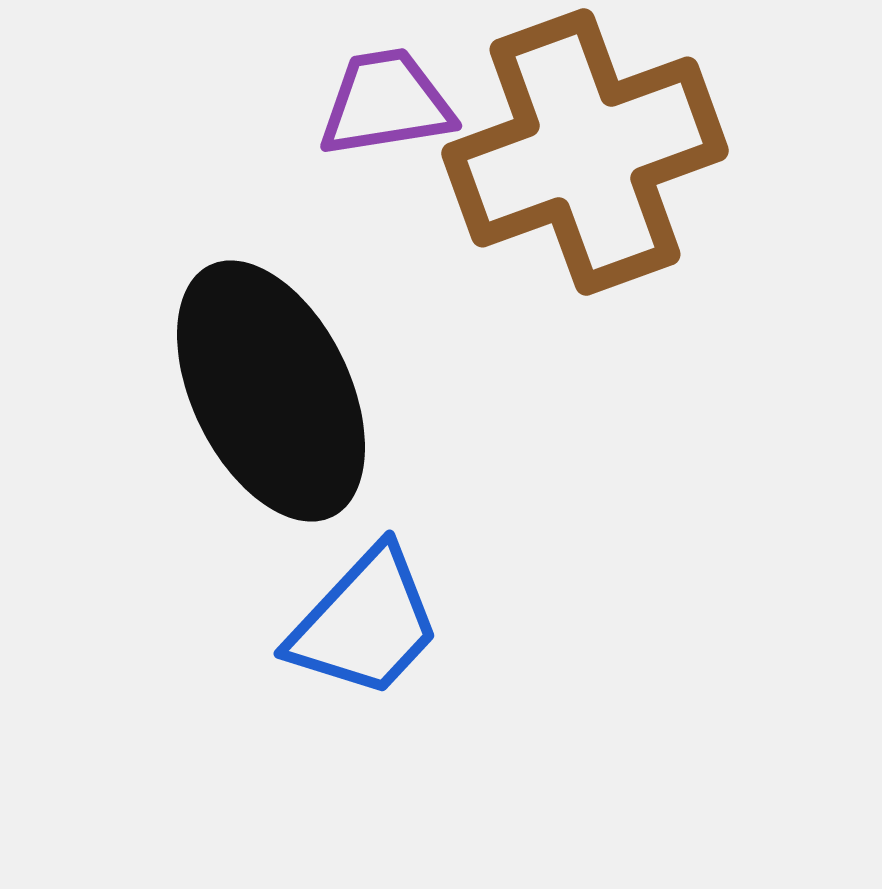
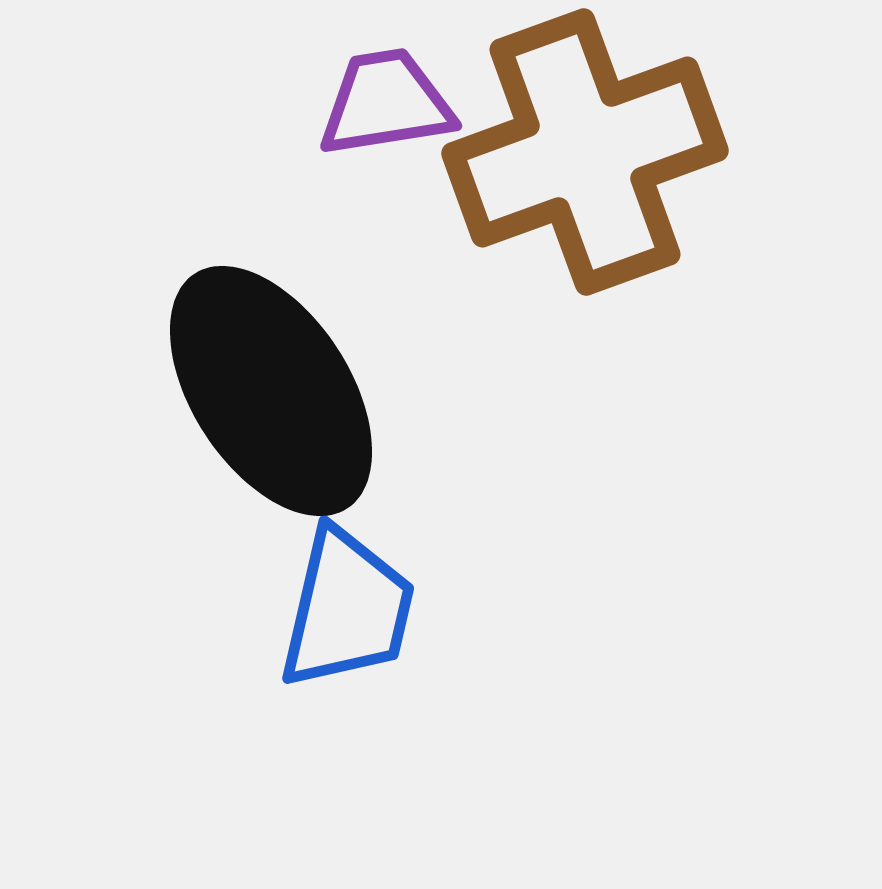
black ellipse: rotated 7 degrees counterclockwise
blue trapezoid: moved 18 px left, 14 px up; rotated 30 degrees counterclockwise
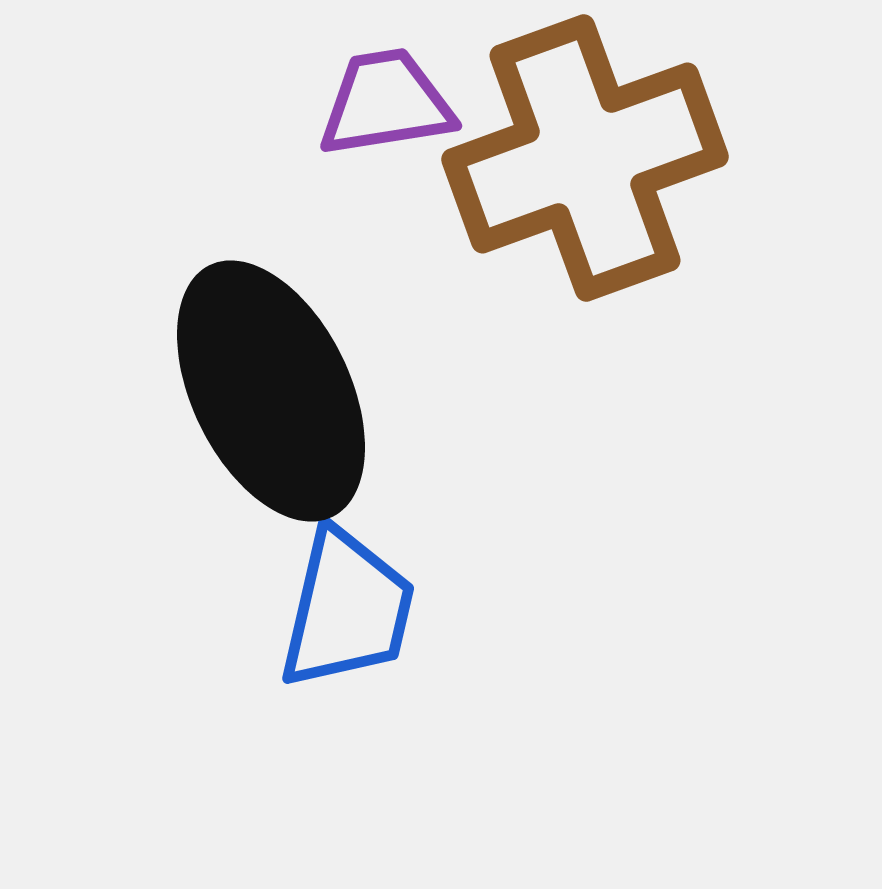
brown cross: moved 6 px down
black ellipse: rotated 7 degrees clockwise
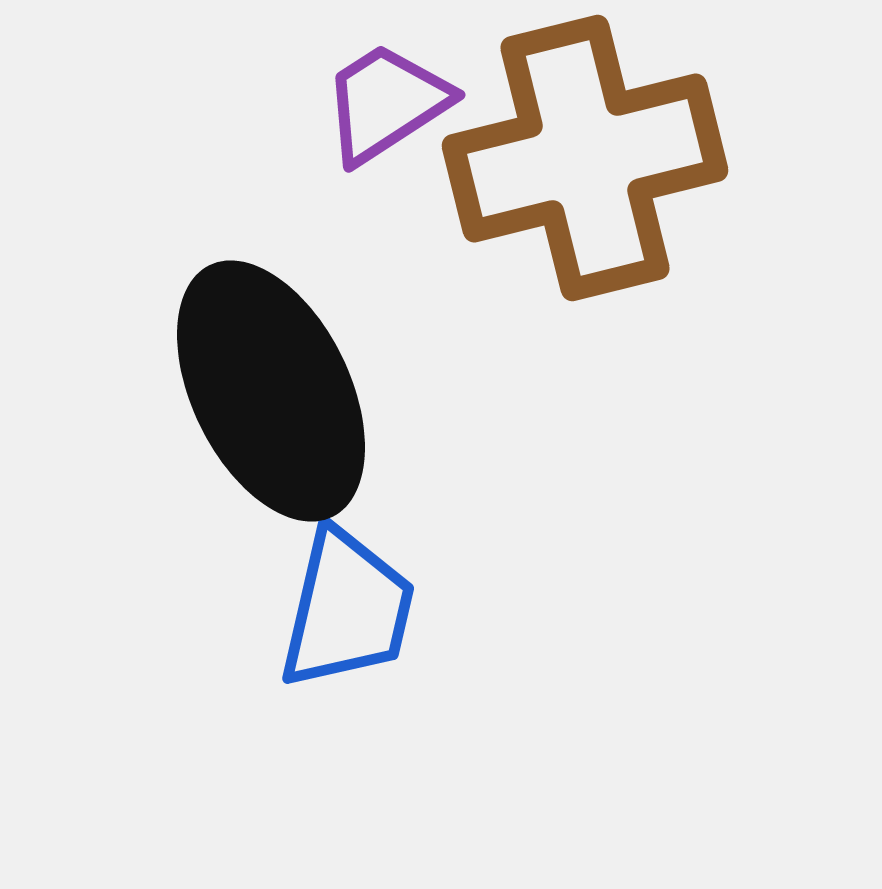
purple trapezoid: rotated 24 degrees counterclockwise
brown cross: rotated 6 degrees clockwise
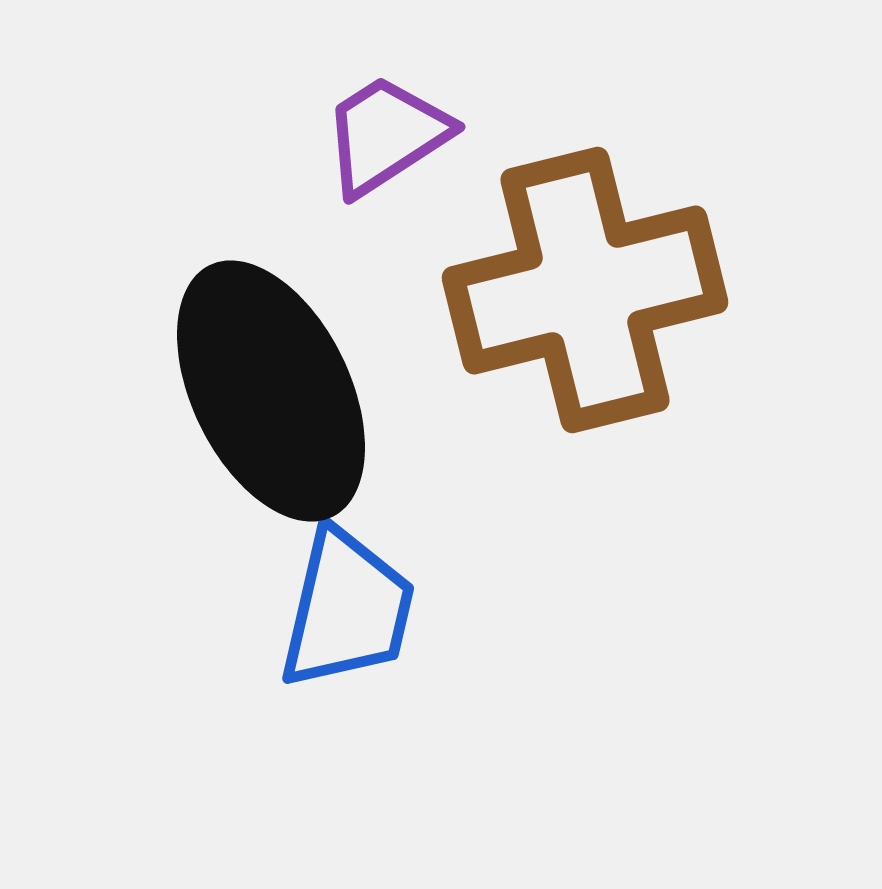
purple trapezoid: moved 32 px down
brown cross: moved 132 px down
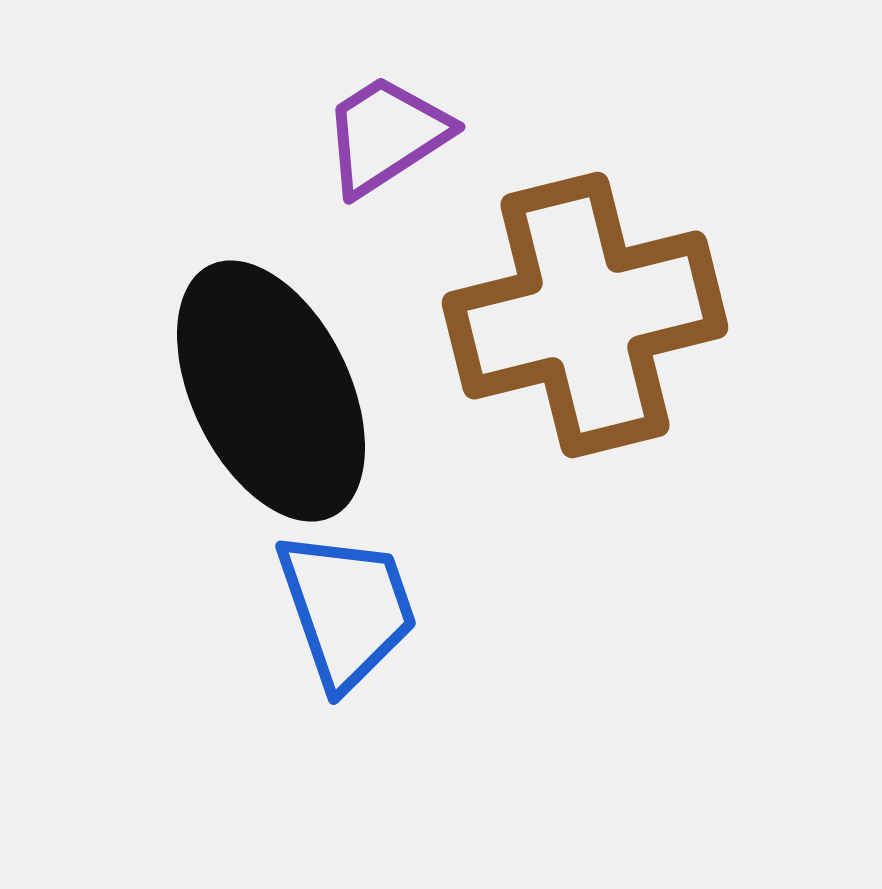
brown cross: moved 25 px down
blue trapezoid: rotated 32 degrees counterclockwise
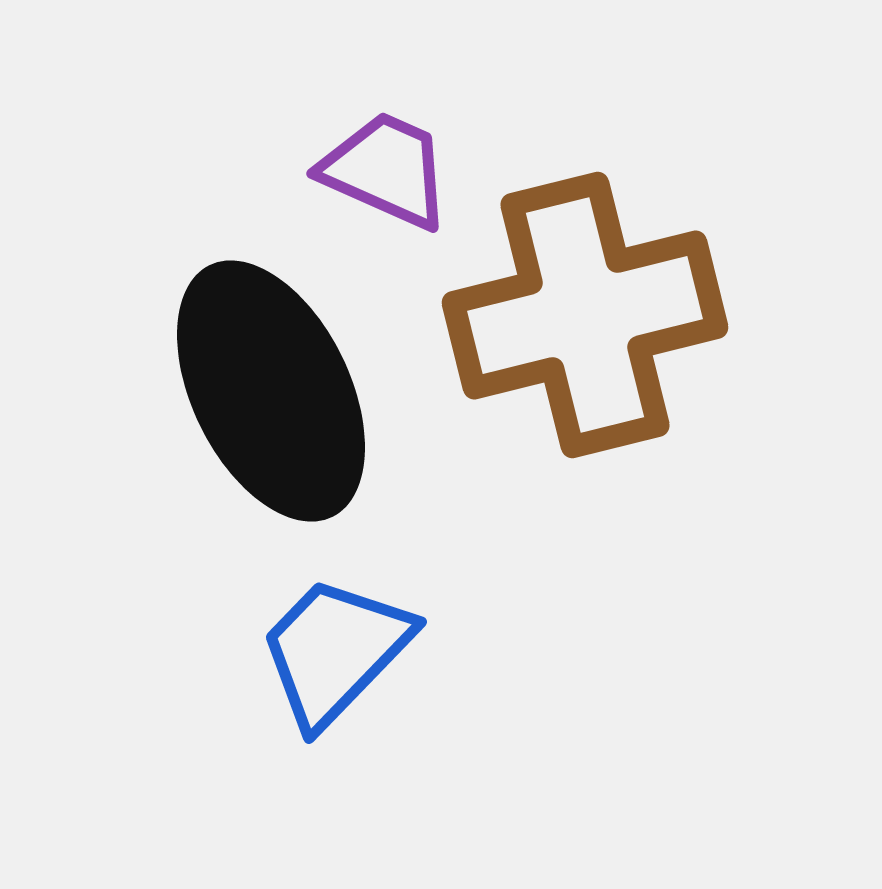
purple trapezoid: moved 35 px down; rotated 57 degrees clockwise
blue trapezoid: moved 12 px left, 42 px down; rotated 117 degrees counterclockwise
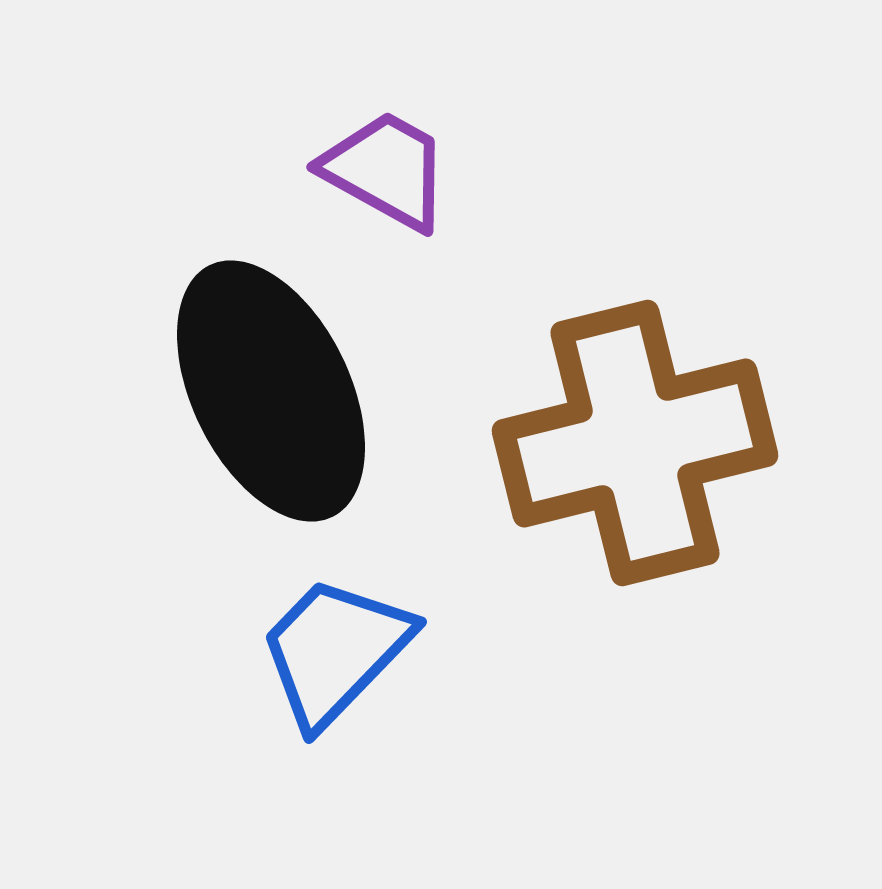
purple trapezoid: rotated 5 degrees clockwise
brown cross: moved 50 px right, 128 px down
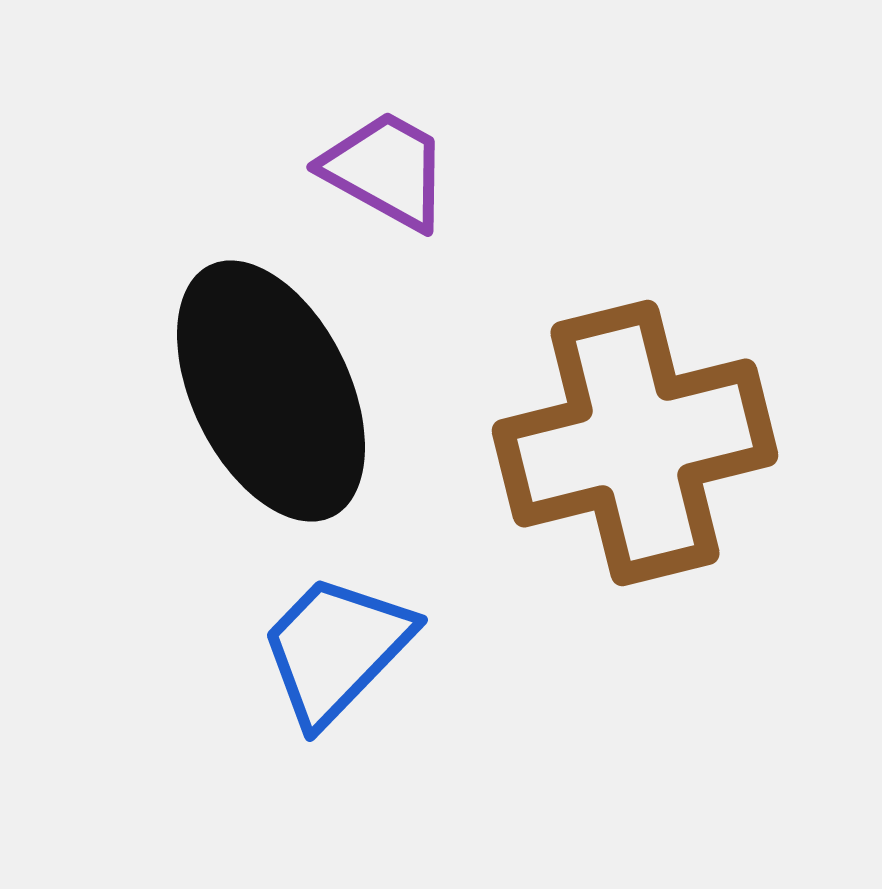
blue trapezoid: moved 1 px right, 2 px up
